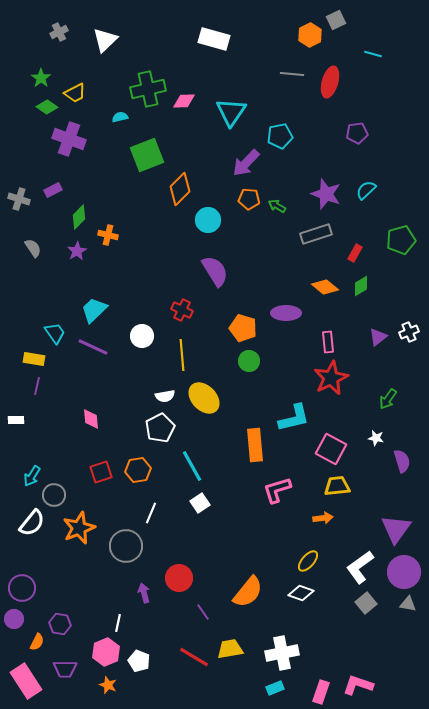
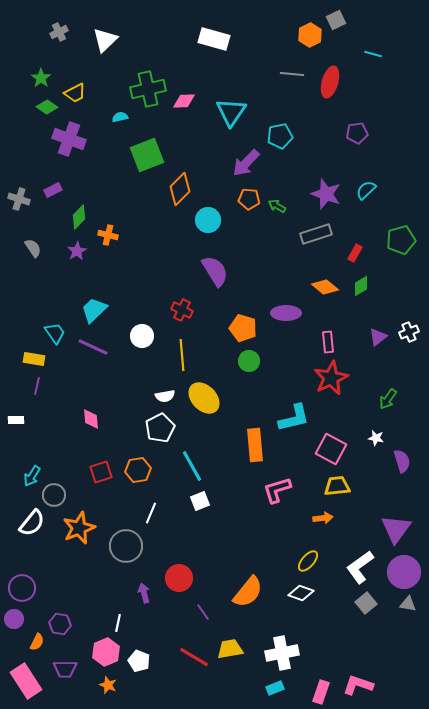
white square at (200, 503): moved 2 px up; rotated 12 degrees clockwise
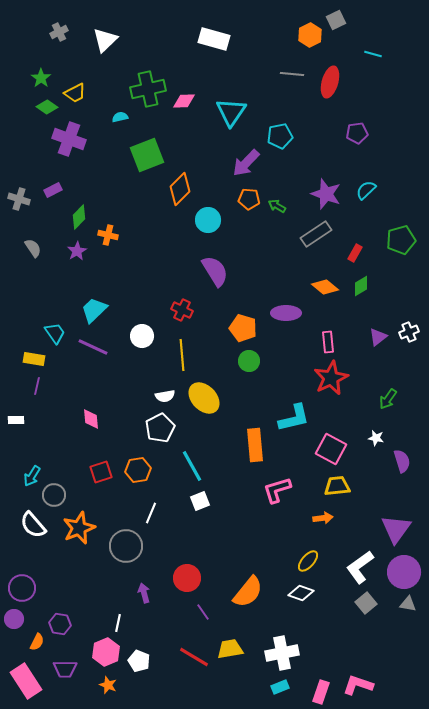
gray rectangle at (316, 234): rotated 16 degrees counterclockwise
white semicircle at (32, 523): moved 1 px right, 2 px down; rotated 100 degrees clockwise
red circle at (179, 578): moved 8 px right
cyan rectangle at (275, 688): moved 5 px right, 1 px up
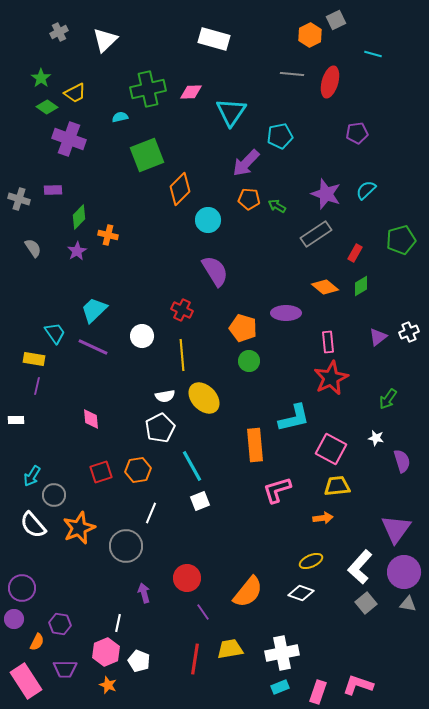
pink diamond at (184, 101): moved 7 px right, 9 px up
purple rectangle at (53, 190): rotated 24 degrees clockwise
yellow ellipse at (308, 561): moved 3 px right; rotated 25 degrees clockwise
white L-shape at (360, 567): rotated 12 degrees counterclockwise
red line at (194, 657): moved 1 px right, 2 px down; rotated 68 degrees clockwise
pink rectangle at (321, 692): moved 3 px left
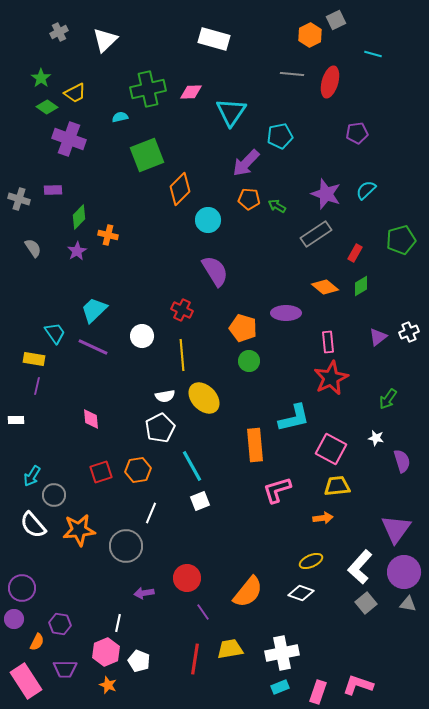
orange star at (79, 528): moved 2 px down; rotated 16 degrees clockwise
purple arrow at (144, 593): rotated 84 degrees counterclockwise
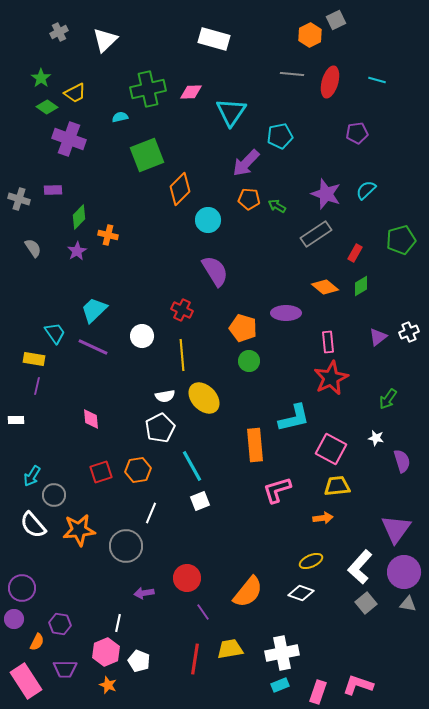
cyan line at (373, 54): moved 4 px right, 26 px down
cyan rectangle at (280, 687): moved 2 px up
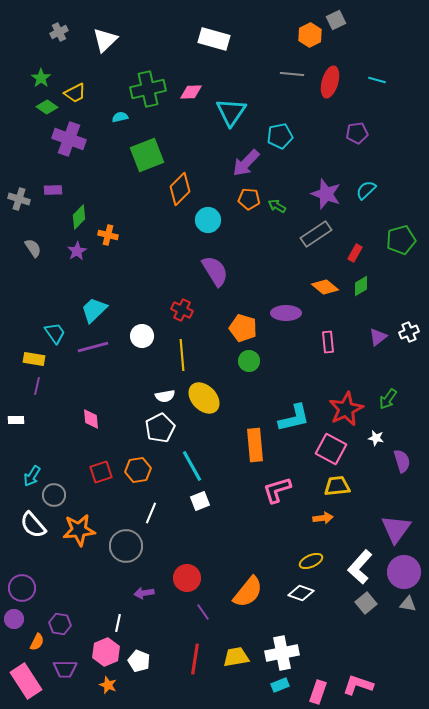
purple line at (93, 347): rotated 40 degrees counterclockwise
red star at (331, 378): moved 15 px right, 31 px down
yellow trapezoid at (230, 649): moved 6 px right, 8 px down
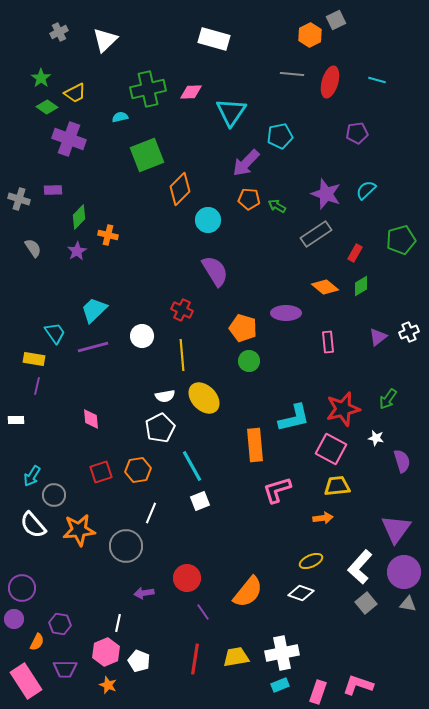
red star at (346, 409): moved 3 px left; rotated 12 degrees clockwise
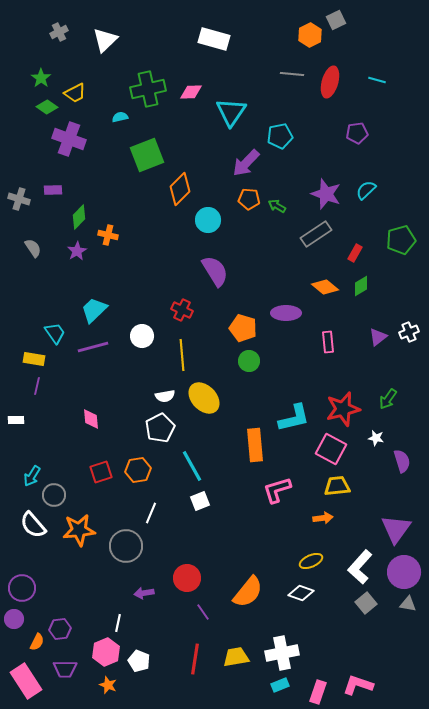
purple hexagon at (60, 624): moved 5 px down; rotated 15 degrees counterclockwise
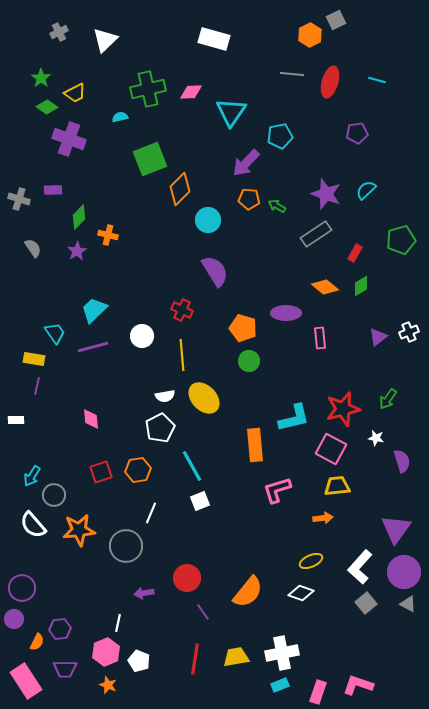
green square at (147, 155): moved 3 px right, 4 px down
pink rectangle at (328, 342): moved 8 px left, 4 px up
gray triangle at (408, 604): rotated 18 degrees clockwise
